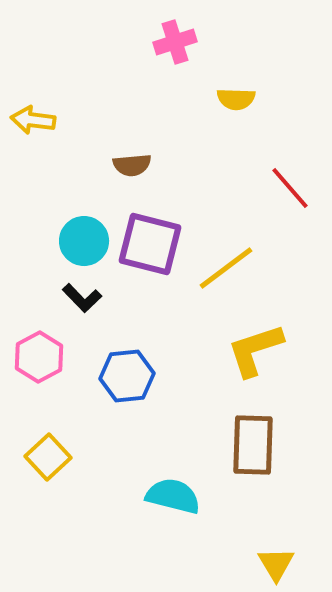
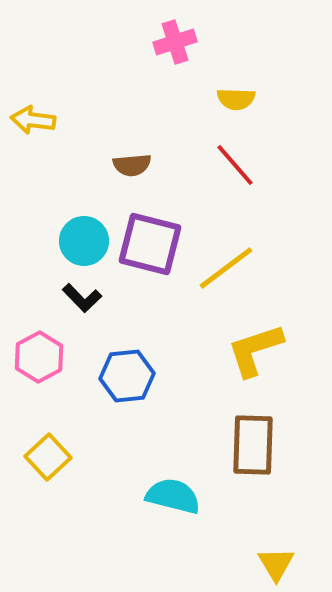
red line: moved 55 px left, 23 px up
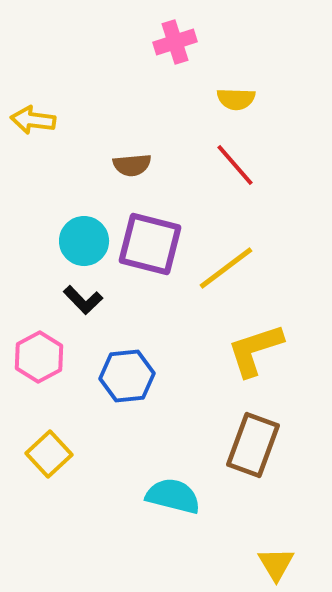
black L-shape: moved 1 px right, 2 px down
brown rectangle: rotated 18 degrees clockwise
yellow square: moved 1 px right, 3 px up
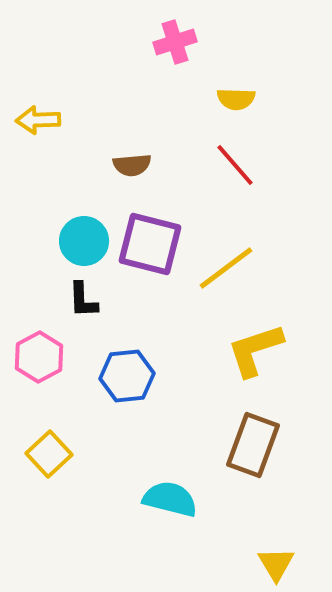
yellow arrow: moved 5 px right; rotated 9 degrees counterclockwise
black L-shape: rotated 42 degrees clockwise
cyan semicircle: moved 3 px left, 3 px down
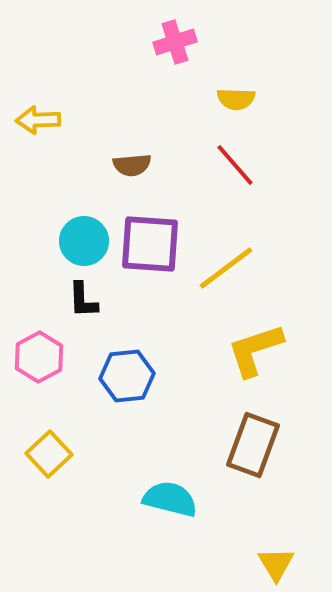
purple square: rotated 10 degrees counterclockwise
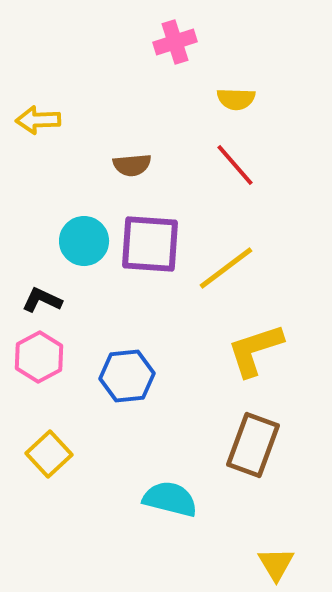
black L-shape: moved 41 px left; rotated 117 degrees clockwise
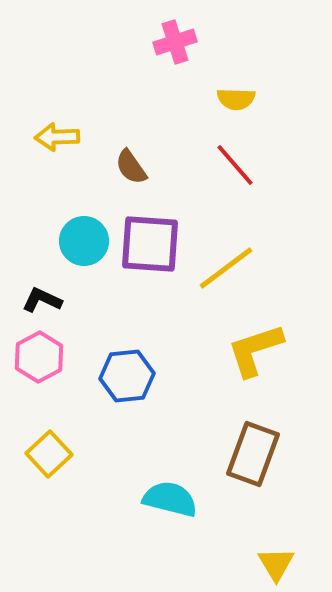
yellow arrow: moved 19 px right, 17 px down
brown semicircle: moved 1 px left, 2 px down; rotated 60 degrees clockwise
brown rectangle: moved 9 px down
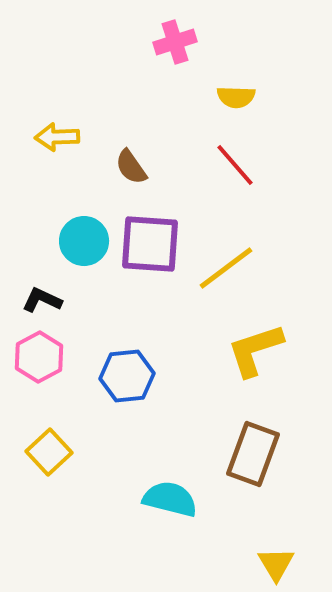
yellow semicircle: moved 2 px up
yellow square: moved 2 px up
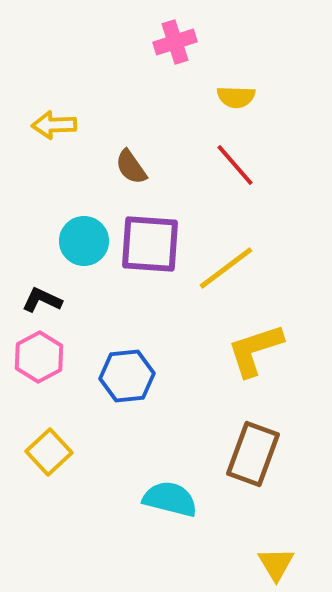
yellow arrow: moved 3 px left, 12 px up
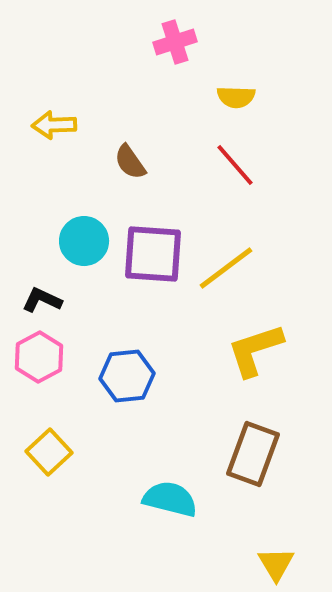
brown semicircle: moved 1 px left, 5 px up
purple square: moved 3 px right, 10 px down
